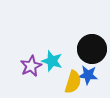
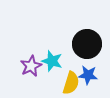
black circle: moved 5 px left, 5 px up
yellow semicircle: moved 2 px left, 1 px down
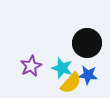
black circle: moved 1 px up
cyan star: moved 10 px right, 7 px down
yellow semicircle: rotated 25 degrees clockwise
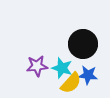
black circle: moved 4 px left, 1 px down
purple star: moved 6 px right; rotated 20 degrees clockwise
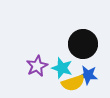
purple star: rotated 20 degrees counterclockwise
yellow semicircle: moved 2 px right; rotated 30 degrees clockwise
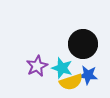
yellow semicircle: moved 2 px left, 1 px up
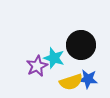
black circle: moved 2 px left, 1 px down
cyan star: moved 8 px left, 10 px up
blue star: moved 4 px down
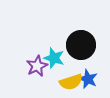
blue star: rotated 18 degrees clockwise
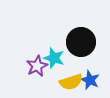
black circle: moved 3 px up
blue star: moved 2 px right, 1 px down
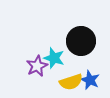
black circle: moved 1 px up
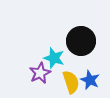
purple star: moved 3 px right, 7 px down
yellow semicircle: rotated 90 degrees counterclockwise
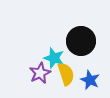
yellow semicircle: moved 5 px left, 8 px up
